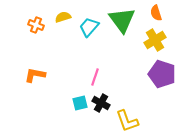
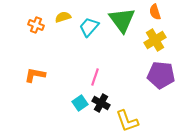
orange semicircle: moved 1 px left, 1 px up
purple pentagon: moved 1 px left, 1 px down; rotated 12 degrees counterclockwise
cyan square: rotated 21 degrees counterclockwise
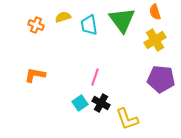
cyan trapezoid: moved 2 px up; rotated 50 degrees counterclockwise
purple pentagon: moved 4 px down
yellow L-shape: moved 2 px up
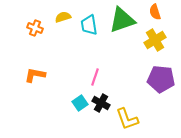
green triangle: rotated 48 degrees clockwise
orange cross: moved 1 px left, 3 px down
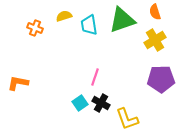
yellow semicircle: moved 1 px right, 1 px up
orange L-shape: moved 17 px left, 8 px down
purple pentagon: rotated 8 degrees counterclockwise
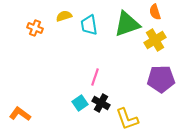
green triangle: moved 5 px right, 4 px down
orange L-shape: moved 2 px right, 31 px down; rotated 25 degrees clockwise
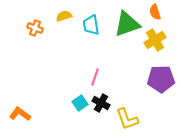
cyan trapezoid: moved 2 px right
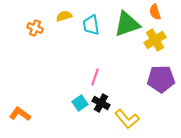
yellow L-shape: rotated 20 degrees counterclockwise
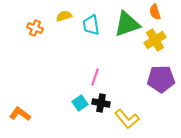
black cross: rotated 18 degrees counterclockwise
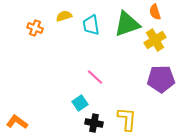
pink line: rotated 66 degrees counterclockwise
black cross: moved 7 px left, 20 px down
orange L-shape: moved 3 px left, 8 px down
yellow L-shape: rotated 135 degrees counterclockwise
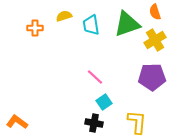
orange cross: rotated 21 degrees counterclockwise
purple pentagon: moved 9 px left, 2 px up
cyan square: moved 24 px right, 1 px up
yellow L-shape: moved 10 px right, 3 px down
